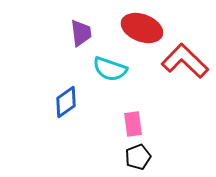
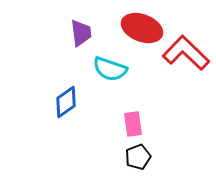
red L-shape: moved 1 px right, 8 px up
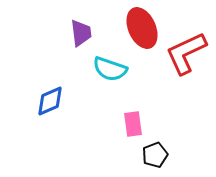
red ellipse: rotated 45 degrees clockwise
red L-shape: rotated 69 degrees counterclockwise
blue diamond: moved 16 px left, 1 px up; rotated 12 degrees clockwise
black pentagon: moved 17 px right, 2 px up
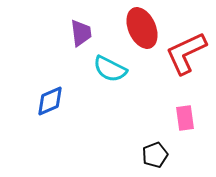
cyan semicircle: rotated 8 degrees clockwise
pink rectangle: moved 52 px right, 6 px up
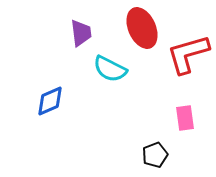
red L-shape: moved 2 px right, 1 px down; rotated 9 degrees clockwise
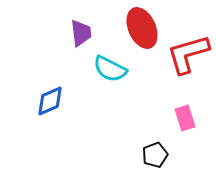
pink rectangle: rotated 10 degrees counterclockwise
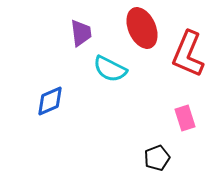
red L-shape: rotated 51 degrees counterclockwise
black pentagon: moved 2 px right, 3 px down
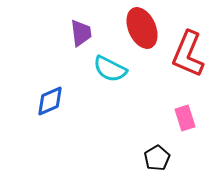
black pentagon: rotated 10 degrees counterclockwise
